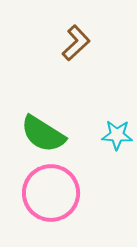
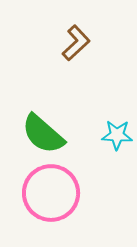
green semicircle: rotated 9 degrees clockwise
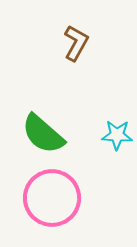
brown L-shape: rotated 18 degrees counterclockwise
pink circle: moved 1 px right, 5 px down
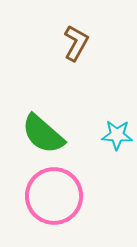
pink circle: moved 2 px right, 2 px up
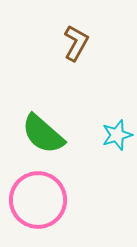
cyan star: rotated 20 degrees counterclockwise
pink circle: moved 16 px left, 4 px down
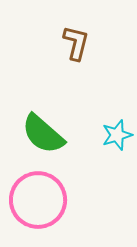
brown L-shape: rotated 15 degrees counterclockwise
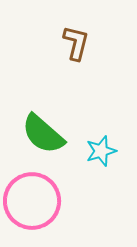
cyan star: moved 16 px left, 16 px down
pink circle: moved 6 px left, 1 px down
